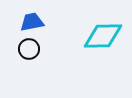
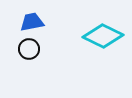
cyan diamond: rotated 27 degrees clockwise
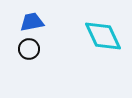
cyan diamond: rotated 39 degrees clockwise
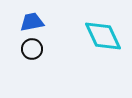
black circle: moved 3 px right
